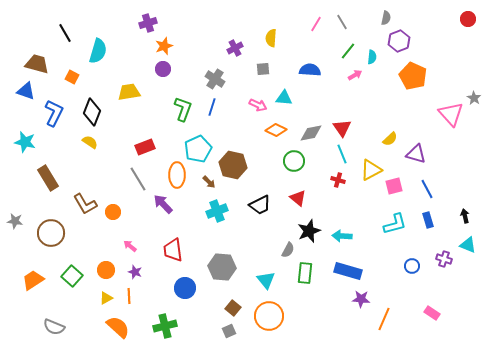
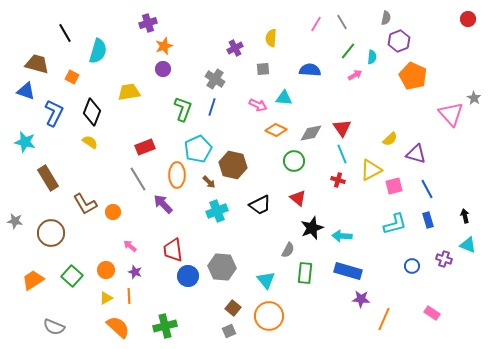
black star at (309, 231): moved 3 px right, 3 px up
blue circle at (185, 288): moved 3 px right, 12 px up
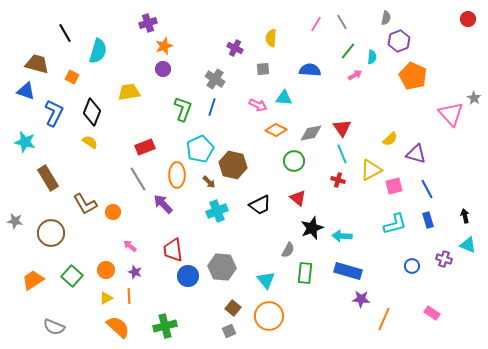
purple cross at (235, 48): rotated 35 degrees counterclockwise
cyan pentagon at (198, 149): moved 2 px right
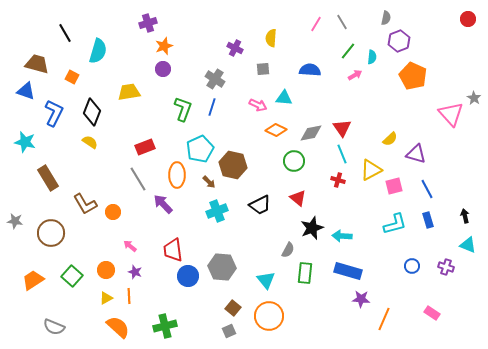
purple cross at (444, 259): moved 2 px right, 8 px down
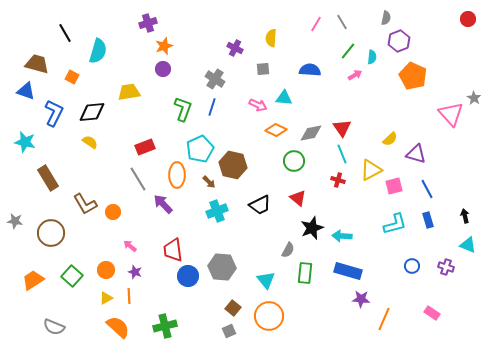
black diamond at (92, 112): rotated 64 degrees clockwise
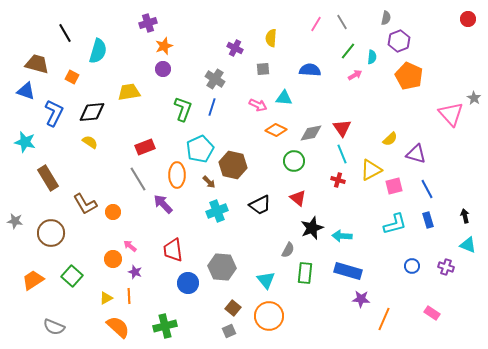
orange pentagon at (413, 76): moved 4 px left
orange circle at (106, 270): moved 7 px right, 11 px up
blue circle at (188, 276): moved 7 px down
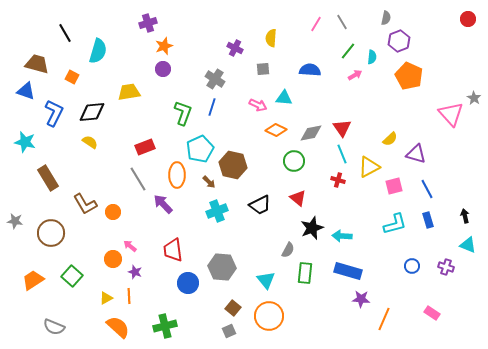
green L-shape at (183, 109): moved 4 px down
yellow triangle at (371, 170): moved 2 px left, 3 px up
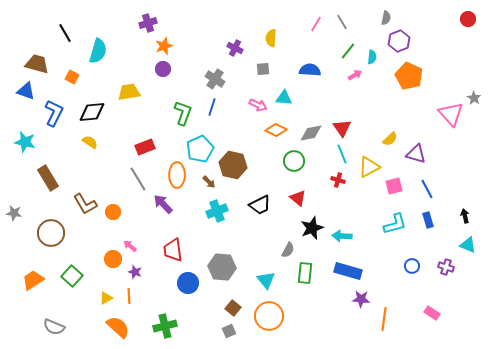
gray star at (15, 221): moved 1 px left, 8 px up
orange line at (384, 319): rotated 15 degrees counterclockwise
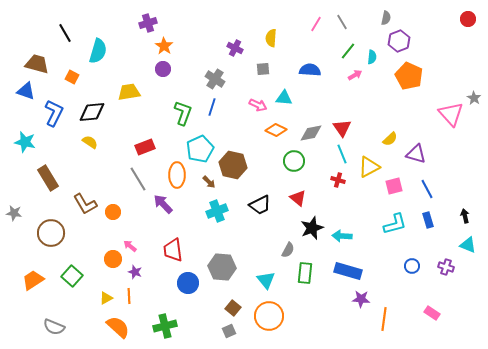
orange star at (164, 46): rotated 18 degrees counterclockwise
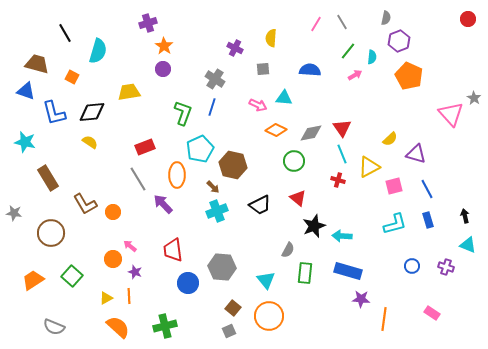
blue L-shape at (54, 113): rotated 140 degrees clockwise
brown arrow at (209, 182): moved 4 px right, 5 px down
black star at (312, 228): moved 2 px right, 2 px up
